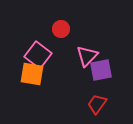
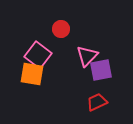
red trapezoid: moved 2 px up; rotated 30 degrees clockwise
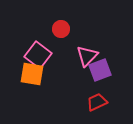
purple square: moved 1 px left; rotated 10 degrees counterclockwise
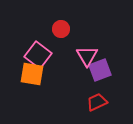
pink triangle: rotated 15 degrees counterclockwise
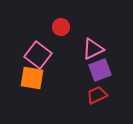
red circle: moved 2 px up
pink triangle: moved 6 px right, 7 px up; rotated 35 degrees clockwise
orange square: moved 4 px down
red trapezoid: moved 7 px up
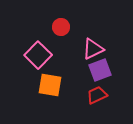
pink square: rotated 8 degrees clockwise
orange square: moved 18 px right, 7 px down
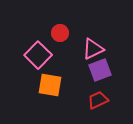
red circle: moved 1 px left, 6 px down
red trapezoid: moved 1 px right, 5 px down
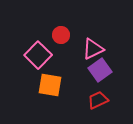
red circle: moved 1 px right, 2 px down
purple square: rotated 15 degrees counterclockwise
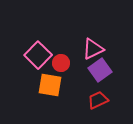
red circle: moved 28 px down
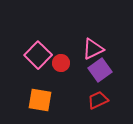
orange square: moved 10 px left, 15 px down
